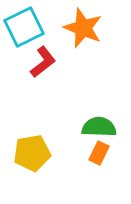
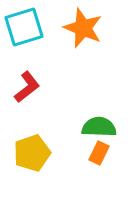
cyan square: rotated 9 degrees clockwise
red L-shape: moved 16 px left, 25 px down
yellow pentagon: rotated 9 degrees counterclockwise
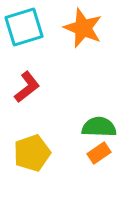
orange rectangle: rotated 30 degrees clockwise
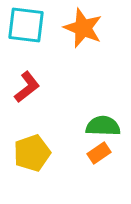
cyan square: moved 2 px right, 2 px up; rotated 24 degrees clockwise
green semicircle: moved 4 px right, 1 px up
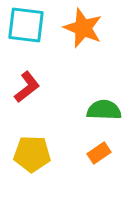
green semicircle: moved 1 px right, 16 px up
yellow pentagon: moved 1 px down; rotated 21 degrees clockwise
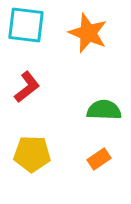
orange star: moved 5 px right, 5 px down
orange rectangle: moved 6 px down
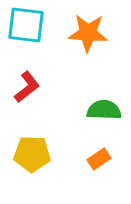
orange star: rotated 18 degrees counterclockwise
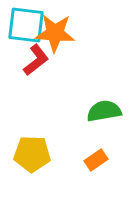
orange star: moved 33 px left
red L-shape: moved 9 px right, 27 px up
green semicircle: moved 1 px down; rotated 12 degrees counterclockwise
orange rectangle: moved 3 px left, 1 px down
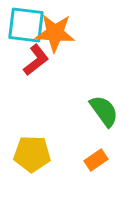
green semicircle: rotated 64 degrees clockwise
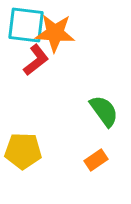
yellow pentagon: moved 9 px left, 3 px up
